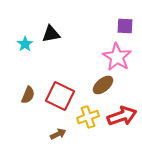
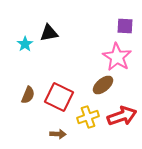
black triangle: moved 2 px left, 1 px up
red square: moved 1 px left, 1 px down
brown arrow: rotated 28 degrees clockwise
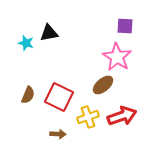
cyan star: moved 1 px right, 1 px up; rotated 21 degrees counterclockwise
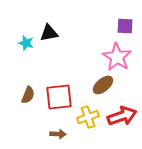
red square: rotated 32 degrees counterclockwise
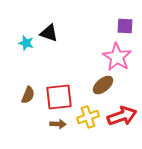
black triangle: rotated 30 degrees clockwise
brown arrow: moved 10 px up
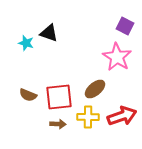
purple square: rotated 24 degrees clockwise
brown ellipse: moved 8 px left, 4 px down
brown semicircle: rotated 90 degrees clockwise
yellow cross: rotated 20 degrees clockwise
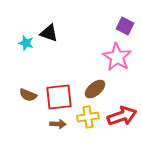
yellow cross: rotated 10 degrees counterclockwise
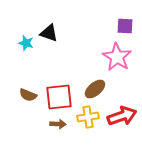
purple square: rotated 24 degrees counterclockwise
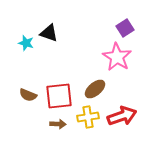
purple square: moved 2 px down; rotated 36 degrees counterclockwise
red square: moved 1 px up
